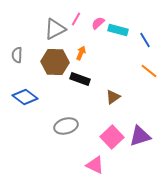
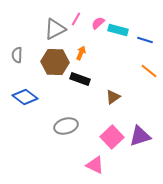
blue line: rotated 42 degrees counterclockwise
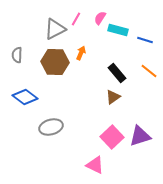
pink semicircle: moved 2 px right, 5 px up; rotated 16 degrees counterclockwise
black rectangle: moved 37 px right, 6 px up; rotated 30 degrees clockwise
gray ellipse: moved 15 px left, 1 px down
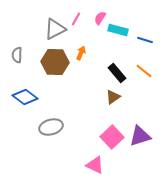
orange line: moved 5 px left
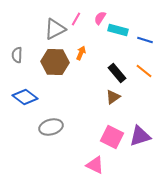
pink square: rotated 20 degrees counterclockwise
